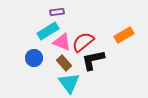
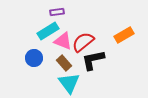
pink triangle: moved 1 px right, 1 px up
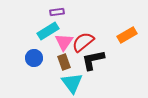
orange rectangle: moved 3 px right
pink triangle: moved 1 px right, 1 px down; rotated 42 degrees clockwise
brown rectangle: moved 1 px up; rotated 21 degrees clockwise
cyan triangle: moved 3 px right
